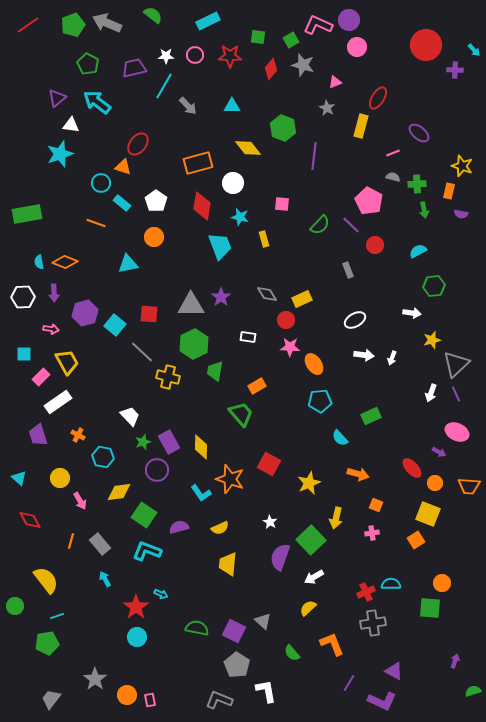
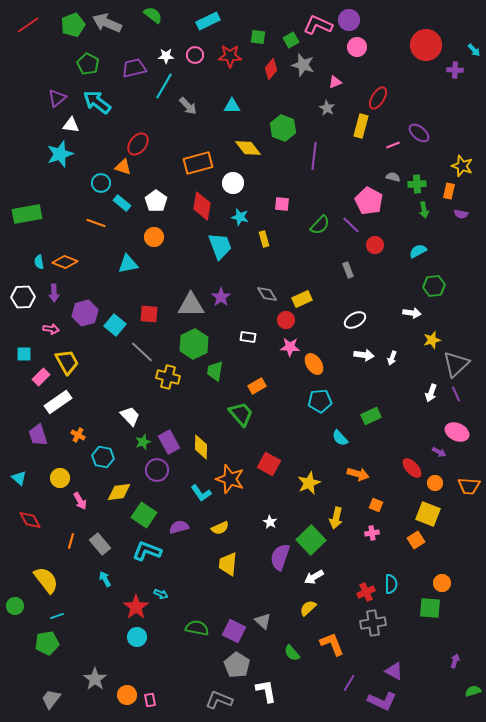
pink line at (393, 153): moved 8 px up
cyan semicircle at (391, 584): rotated 90 degrees clockwise
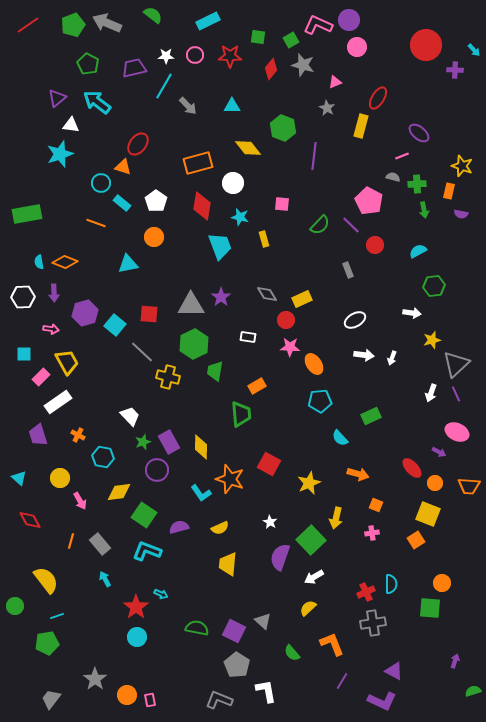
pink line at (393, 145): moved 9 px right, 11 px down
green trapezoid at (241, 414): rotated 36 degrees clockwise
purple line at (349, 683): moved 7 px left, 2 px up
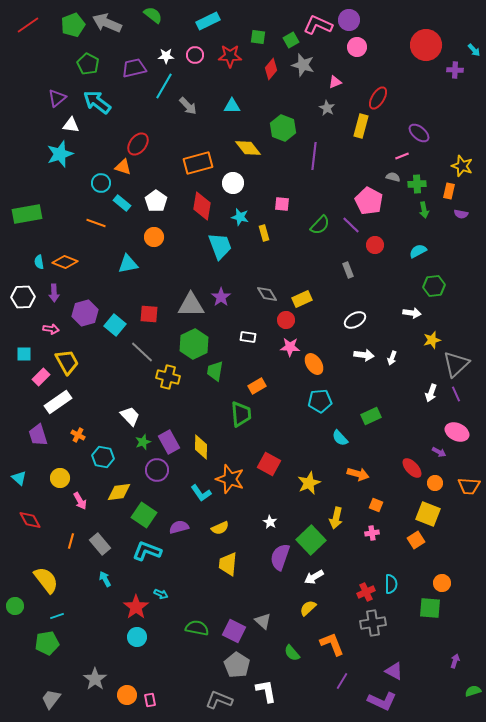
yellow rectangle at (264, 239): moved 6 px up
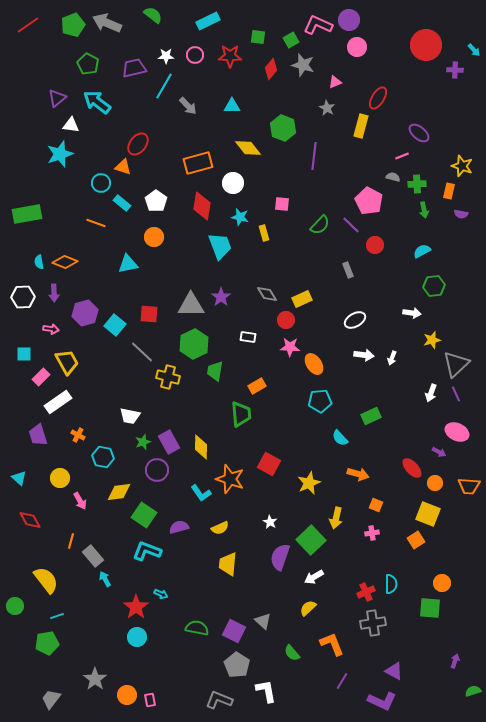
cyan semicircle at (418, 251): moved 4 px right
white trapezoid at (130, 416): rotated 145 degrees clockwise
gray rectangle at (100, 544): moved 7 px left, 12 px down
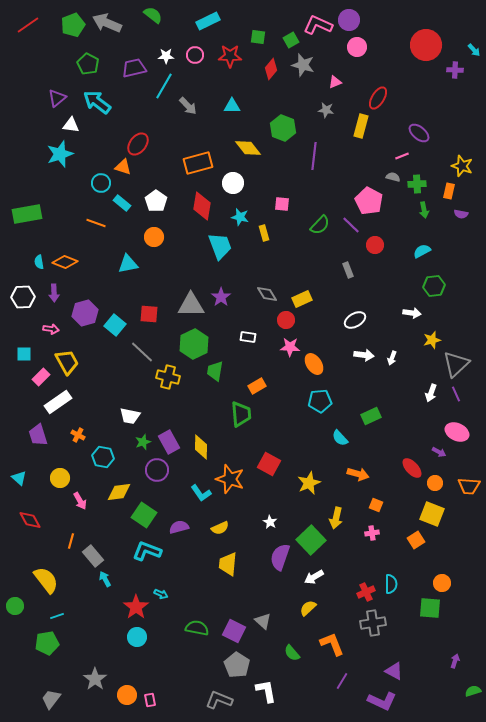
gray star at (327, 108): moved 1 px left, 2 px down; rotated 21 degrees counterclockwise
yellow square at (428, 514): moved 4 px right
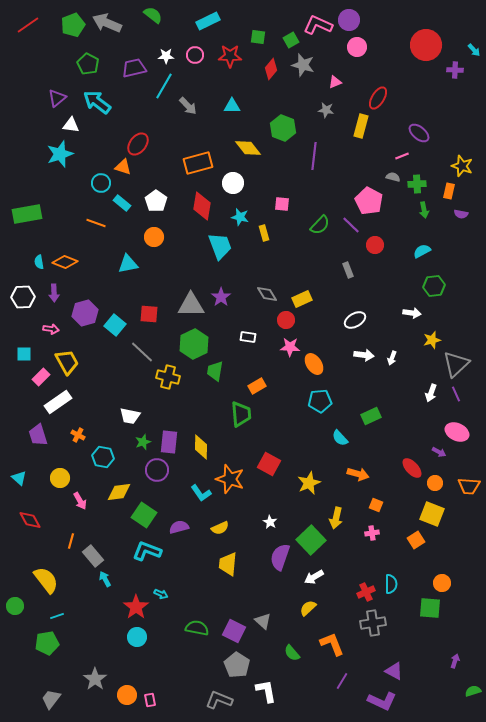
purple rectangle at (169, 442): rotated 35 degrees clockwise
